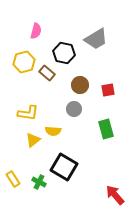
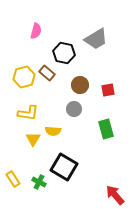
yellow hexagon: moved 15 px down
yellow triangle: moved 1 px up; rotated 21 degrees counterclockwise
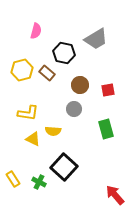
yellow hexagon: moved 2 px left, 7 px up
yellow triangle: rotated 35 degrees counterclockwise
black square: rotated 12 degrees clockwise
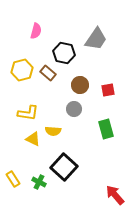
gray trapezoid: rotated 25 degrees counterclockwise
brown rectangle: moved 1 px right
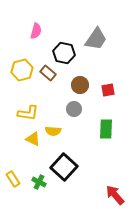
green rectangle: rotated 18 degrees clockwise
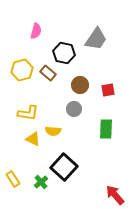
green cross: moved 2 px right; rotated 24 degrees clockwise
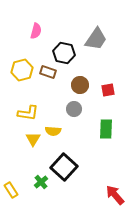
brown rectangle: moved 1 px up; rotated 21 degrees counterclockwise
yellow triangle: rotated 35 degrees clockwise
yellow rectangle: moved 2 px left, 11 px down
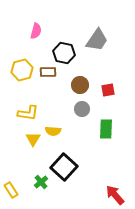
gray trapezoid: moved 1 px right, 1 px down
brown rectangle: rotated 21 degrees counterclockwise
gray circle: moved 8 px right
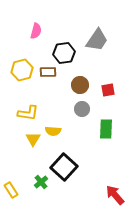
black hexagon: rotated 20 degrees counterclockwise
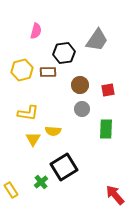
black square: rotated 16 degrees clockwise
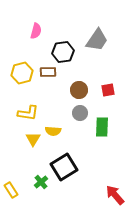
black hexagon: moved 1 px left, 1 px up
yellow hexagon: moved 3 px down
brown circle: moved 1 px left, 5 px down
gray circle: moved 2 px left, 4 px down
green rectangle: moved 4 px left, 2 px up
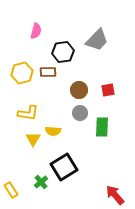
gray trapezoid: rotated 10 degrees clockwise
